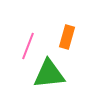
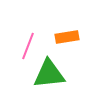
orange rectangle: rotated 65 degrees clockwise
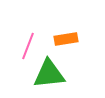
orange rectangle: moved 1 px left, 2 px down
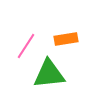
pink line: moved 2 px left; rotated 12 degrees clockwise
